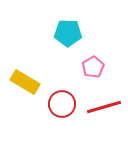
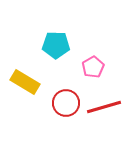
cyan pentagon: moved 12 px left, 12 px down
red circle: moved 4 px right, 1 px up
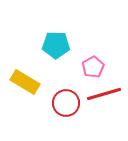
red line: moved 13 px up
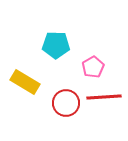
red line: moved 3 px down; rotated 12 degrees clockwise
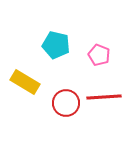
cyan pentagon: rotated 12 degrees clockwise
pink pentagon: moved 6 px right, 12 px up; rotated 20 degrees counterclockwise
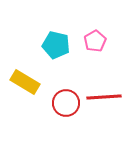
pink pentagon: moved 4 px left, 14 px up; rotated 20 degrees clockwise
